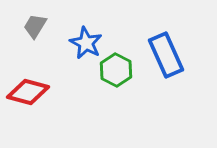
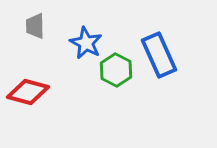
gray trapezoid: rotated 32 degrees counterclockwise
blue rectangle: moved 7 px left
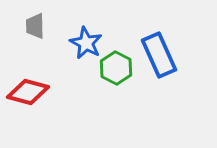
green hexagon: moved 2 px up
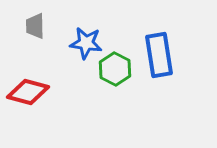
blue star: rotated 20 degrees counterclockwise
blue rectangle: rotated 15 degrees clockwise
green hexagon: moved 1 px left, 1 px down
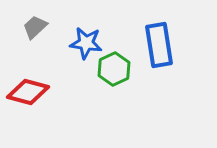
gray trapezoid: moved 1 px down; rotated 48 degrees clockwise
blue rectangle: moved 10 px up
green hexagon: moved 1 px left; rotated 8 degrees clockwise
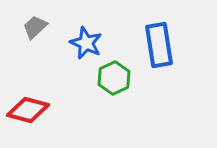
blue star: rotated 16 degrees clockwise
green hexagon: moved 9 px down
red diamond: moved 18 px down
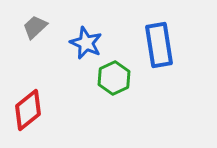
red diamond: rotated 54 degrees counterclockwise
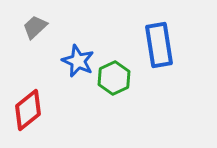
blue star: moved 8 px left, 18 px down
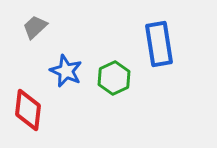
blue rectangle: moved 1 px up
blue star: moved 12 px left, 10 px down
red diamond: rotated 45 degrees counterclockwise
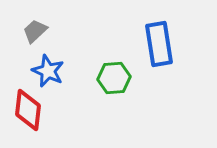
gray trapezoid: moved 4 px down
blue star: moved 18 px left
green hexagon: rotated 20 degrees clockwise
